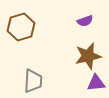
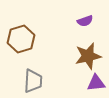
brown hexagon: moved 12 px down
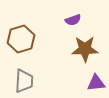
purple semicircle: moved 12 px left, 1 px up
brown star: moved 3 px left, 7 px up; rotated 12 degrees clockwise
gray trapezoid: moved 9 px left
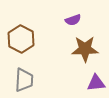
brown hexagon: rotated 16 degrees counterclockwise
gray trapezoid: moved 1 px up
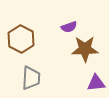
purple semicircle: moved 4 px left, 7 px down
gray trapezoid: moved 7 px right, 2 px up
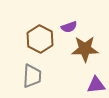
brown hexagon: moved 19 px right
gray trapezoid: moved 1 px right, 2 px up
purple triangle: moved 2 px down
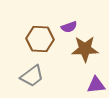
brown hexagon: rotated 24 degrees counterclockwise
gray trapezoid: rotated 50 degrees clockwise
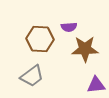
purple semicircle: rotated 14 degrees clockwise
